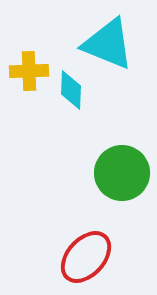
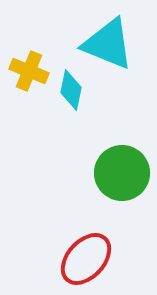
yellow cross: rotated 24 degrees clockwise
cyan diamond: rotated 9 degrees clockwise
red ellipse: moved 2 px down
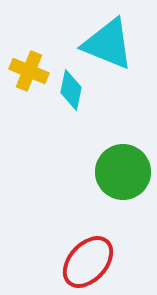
green circle: moved 1 px right, 1 px up
red ellipse: moved 2 px right, 3 px down
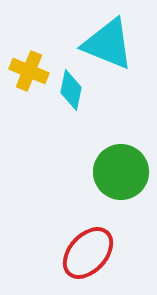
green circle: moved 2 px left
red ellipse: moved 9 px up
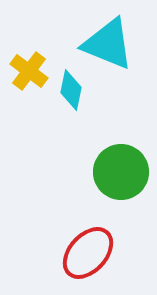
yellow cross: rotated 15 degrees clockwise
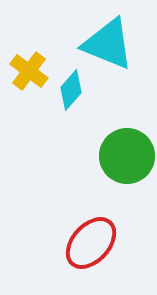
cyan diamond: rotated 30 degrees clockwise
green circle: moved 6 px right, 16 px up
red ellipse: moved 3 px right, 10 px up
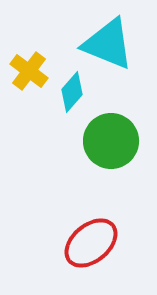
cyan diamond: moved 1 px right, 2 px down
green circle: moved 16 px left, 15 px up
red ellipse: rotated 8 degrees clockwise
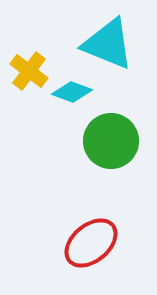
cyan diamond: rotated 69 degrees clockwise
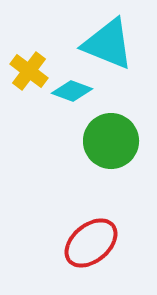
cyan diamond: moved 1 px up
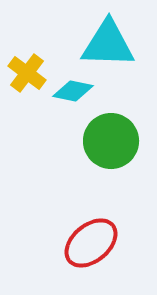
cyan triangle: rotated 20 degrees counterclockwise
yellow cross: moved 2 px left, 2 px down
cyan diamond: moved 1 px right; rotated 9 degrees counterclockwise
